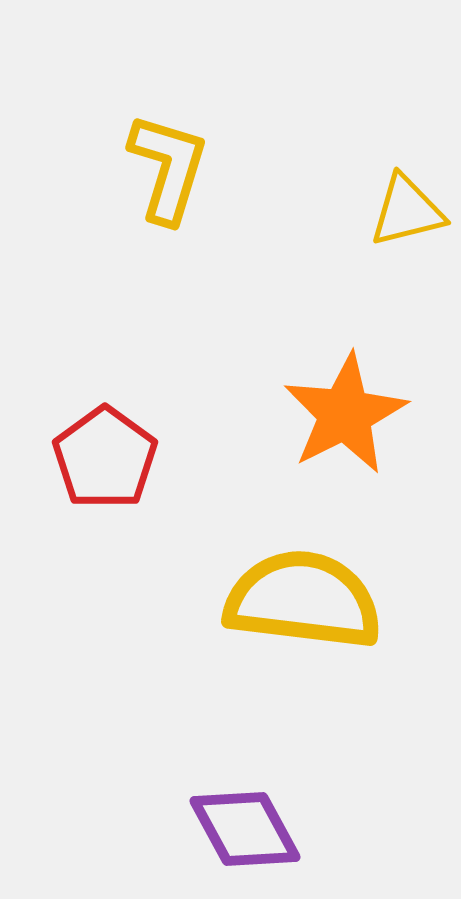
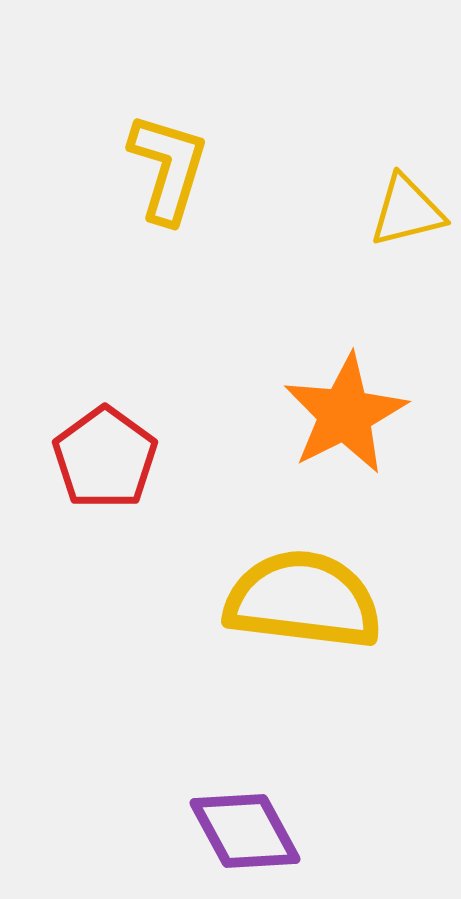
purple diamond: moved 2 px down
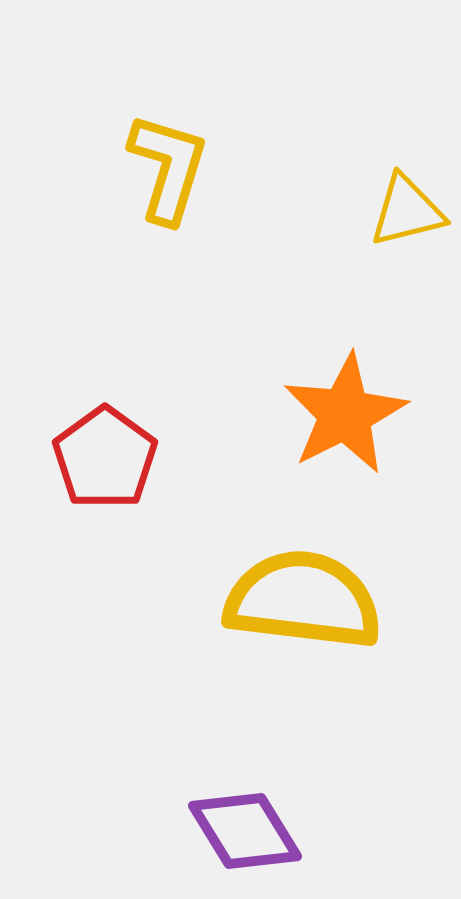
purple diamond: rotated 3 degrees counterclockwise
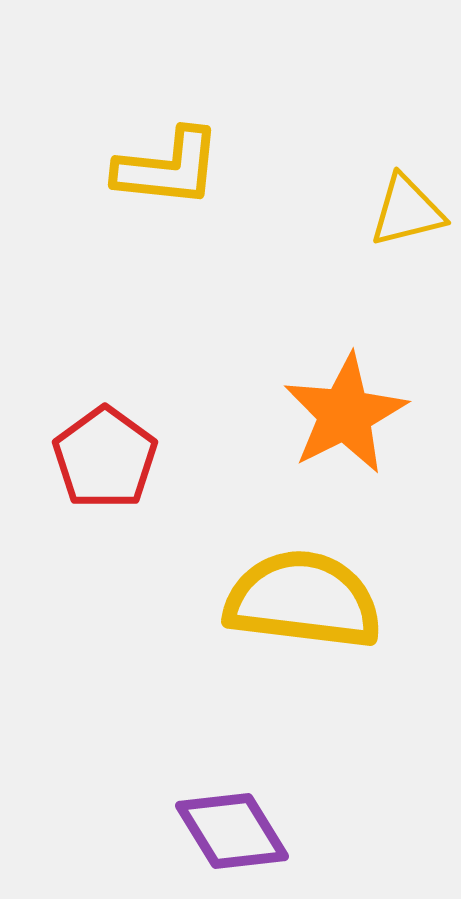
yellow L-shape: rotated 79 degrees clockwise
purple diamond: moved 13 px left
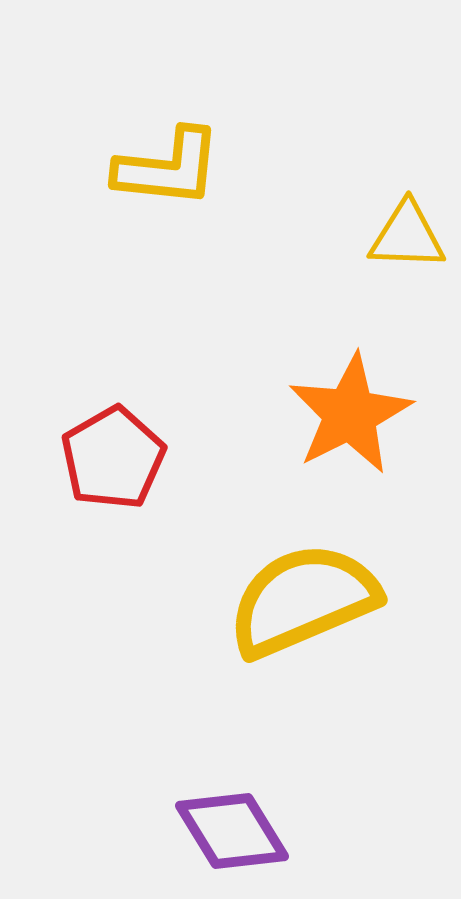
yellow triangle: moved 25 px down; rotated 16 degrees clockwise
orange star: moved 5 px right
red pentagon: moved 8 px right; rotated 6 degrees clockwise
yellow semicircle: rotated 30 degrees counterclockwise
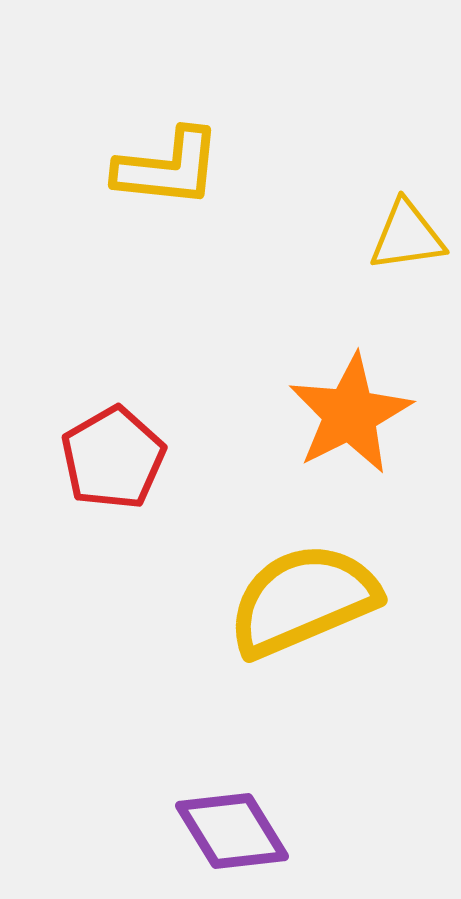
yellow triangle: rotated 10 degrees counterclockwise
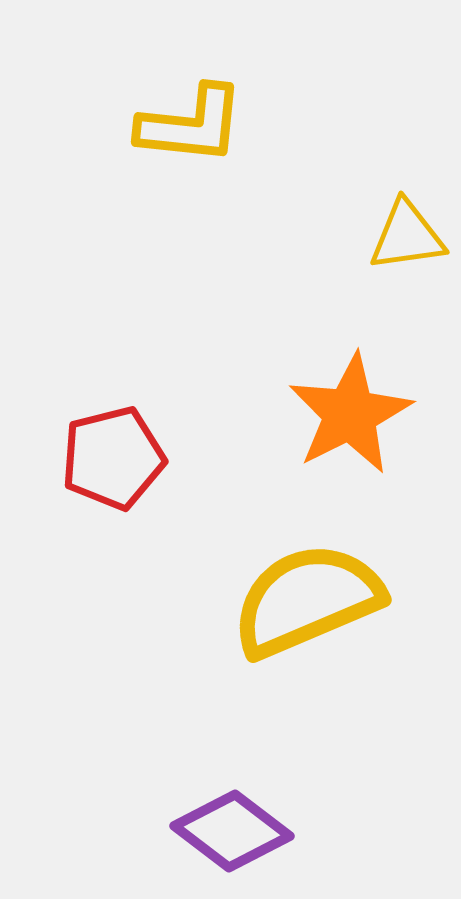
yellow L-shape: moved 23 px right, 43 px up
red pentagon: rotated 16 degrees clockwise
yellow semicircle: moved 4 px right
purple diamond: rotated 21 degrees counterclockwise
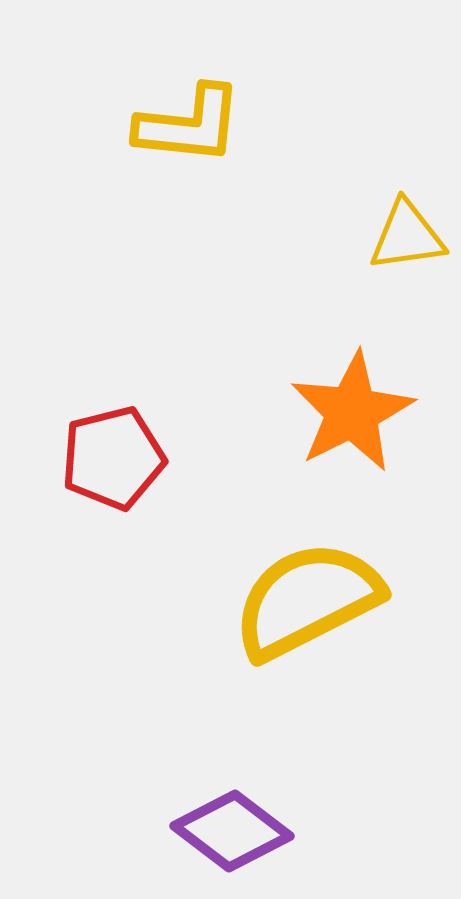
yellow L-shape: moved 2 px left
orange star: moved 2 px right, 2 px up
yellow semicircle: rotated 4 degrees counterclockwise
